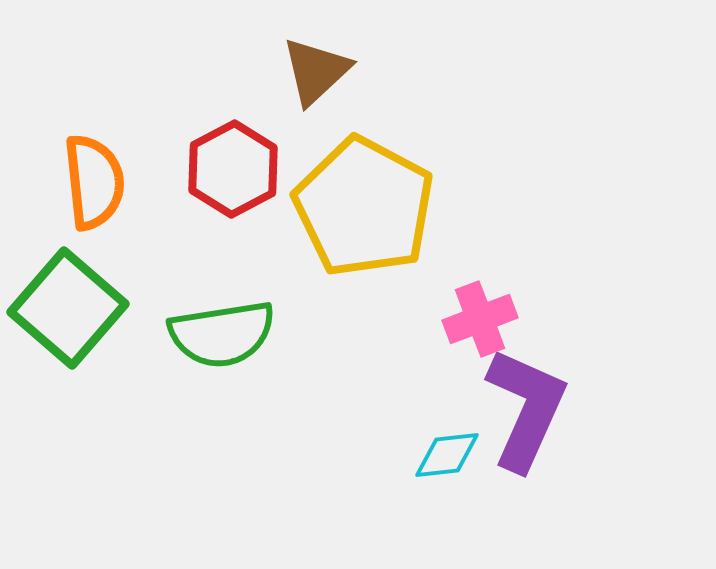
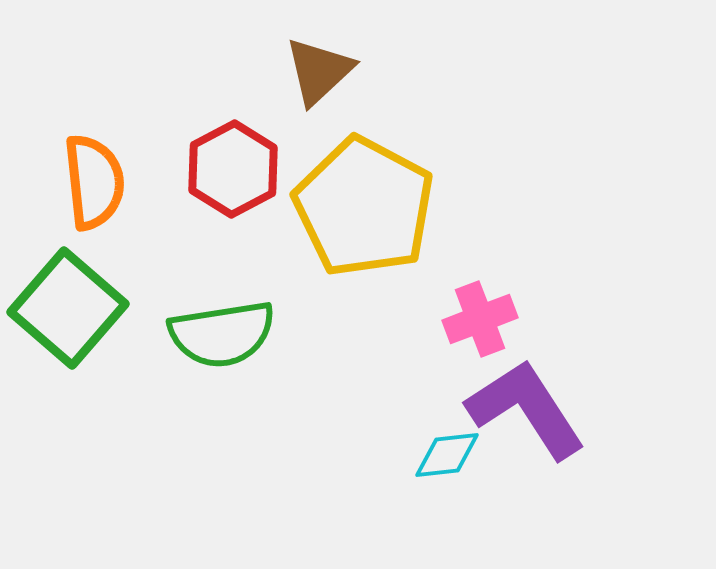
brown triangle: moved 3 px right
purple L-shape: rotated 57 degrees counterclockwise
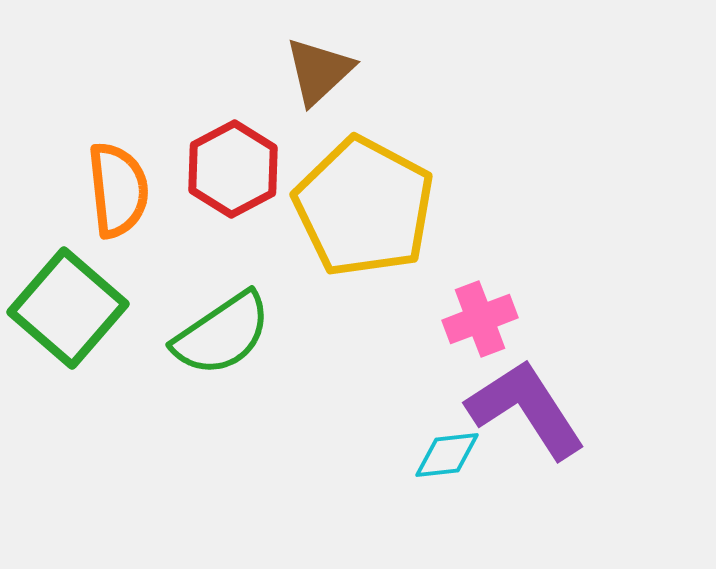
orange semicircle: moved 24 px right, 8 px down
green semicircle: rotated 25 degrees counterclockwise
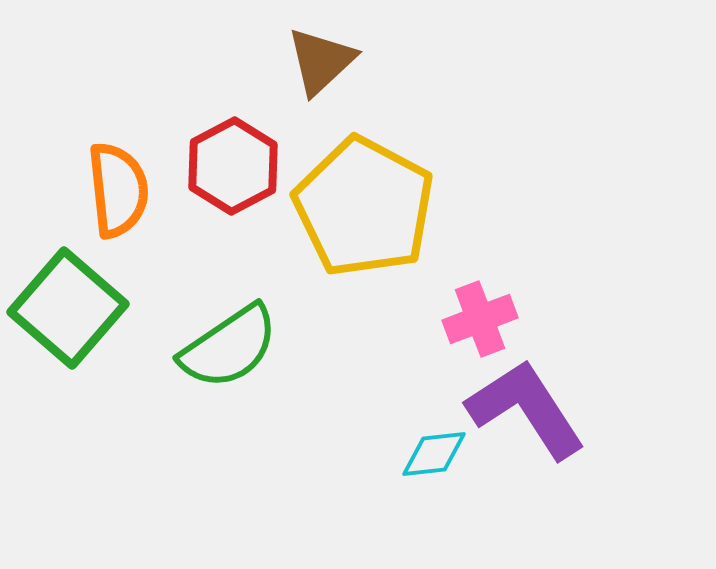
brown triangle: moved 2 px right, 10 px up
red hexagon: moved 3 px up
green semicircle: moved 7 px right, 13 px down
cyan diamond: moved 13 px left, 1 px up
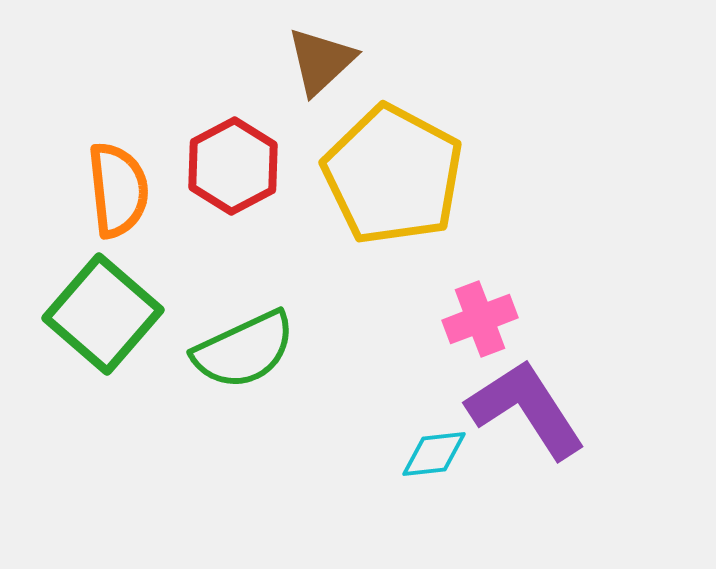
yellow pentagon: moved 29 px right, 32 px up
green square: moved 35 px right, 6 px down
green semicircle: moved 15 px right, 3 px down; rotated 9 degrees clockwise
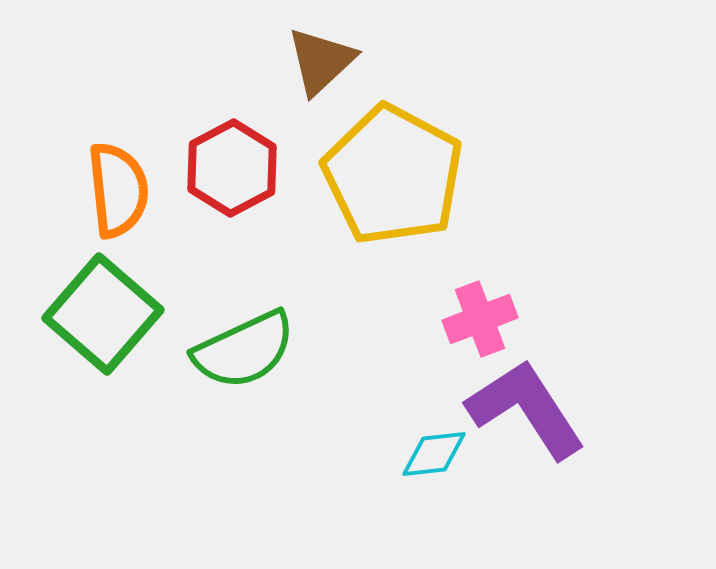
red hexagon: moved 1 px left, 2 px down
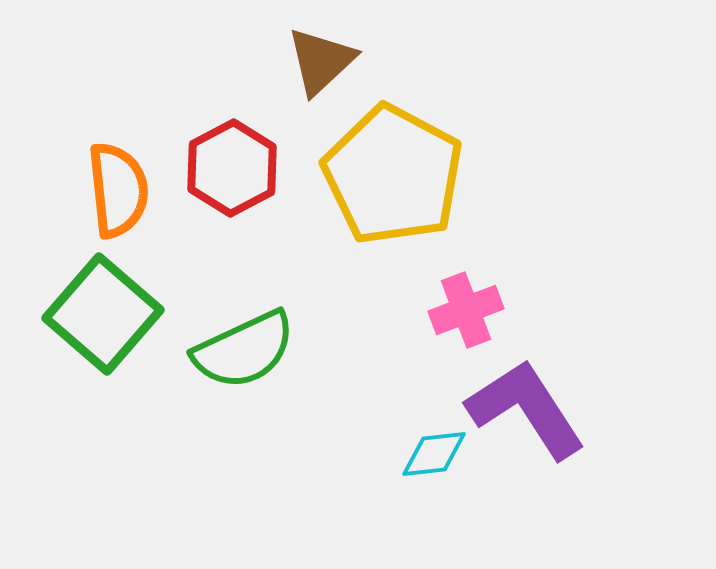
pink cross: moved 14 px left, 9 px up
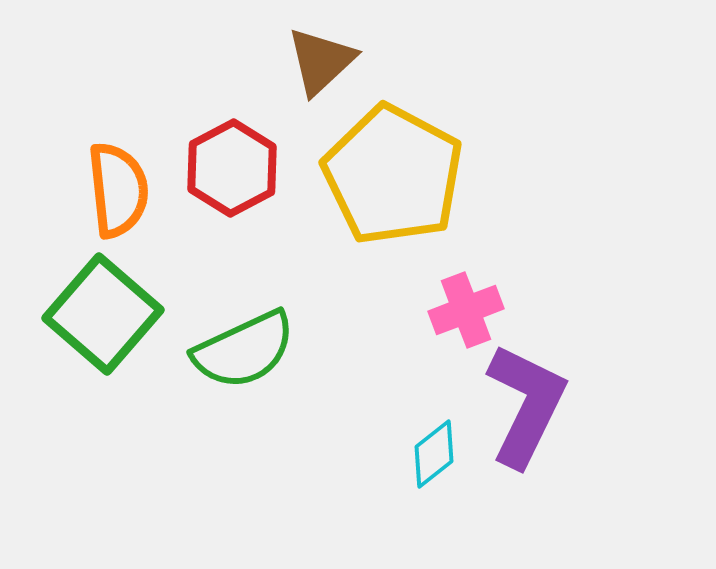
purple L-shape: moved 4 px up; rotated 59 degrees clockwise
cyan diamond: rotated 32 degrees counterclockwise
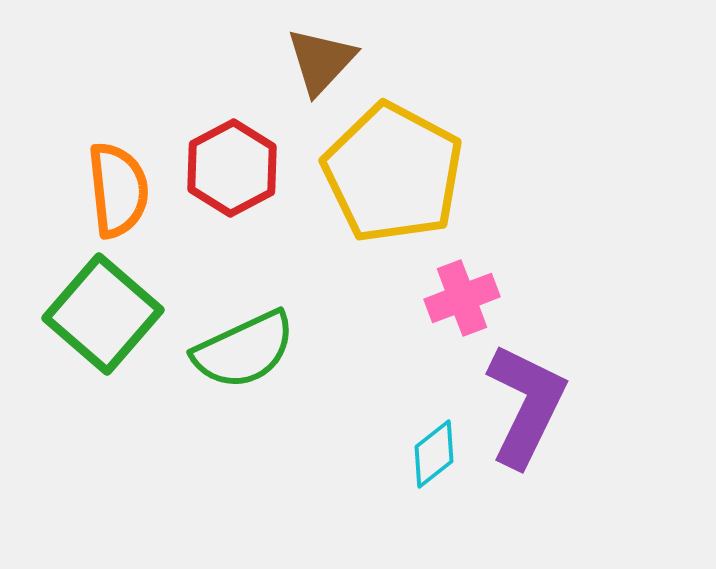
brown triangle: rotated 4 degrees counterclockwise
yellow pentagon: moved 2 px up
pink cross: moved 4 px left, 12 px up
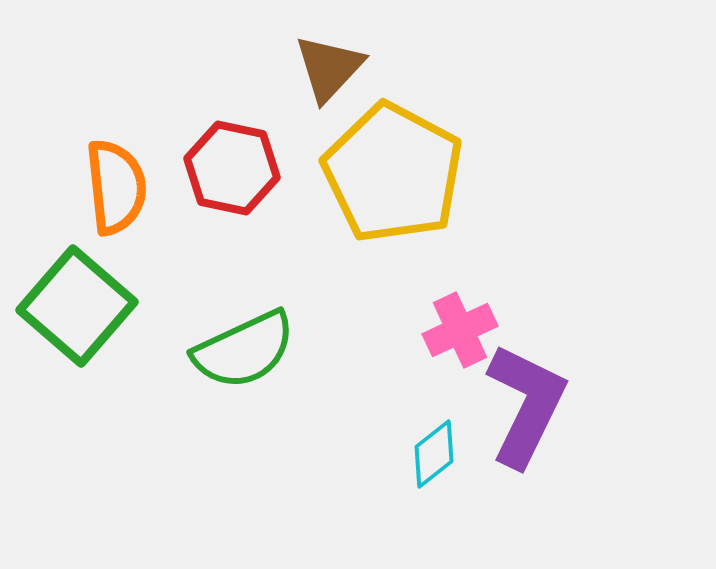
brown triangle: moved 8 px right, 7 px down
red hexagon: rotated 20 degrees counterclockwise
orange semicircle: moved 2 px left, 3 px up
pink cross: moved 2 px left, 32 px down; rotated 4 degrees counterclockwise
green square: moved 26 px left, 8 px up
